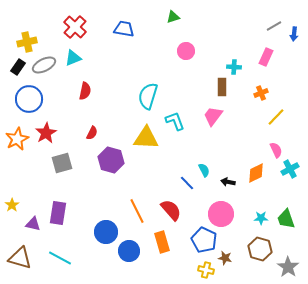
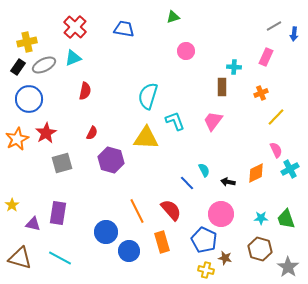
pink trapezoid at (213, 116): moved 5 px down
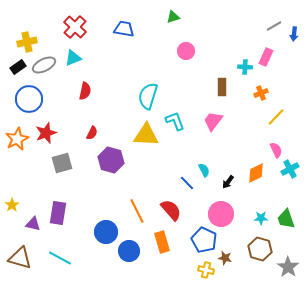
black rectangle at (18, 67): rotated 21 degrees clockwise
cyan cross at (234, 67): moved 11 px right
red star at (46, 133): rotated 10 degrees clockwise
yellow triangle at (146, 138): moved 3 px up
black arrow at (228, 182): rotated 64 degrees counterclockwise
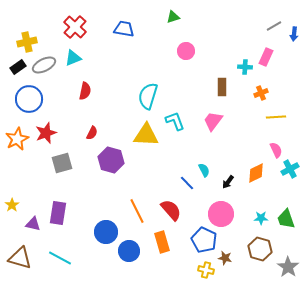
yellow line at (276, 117): rotated 42 degrees clockwise
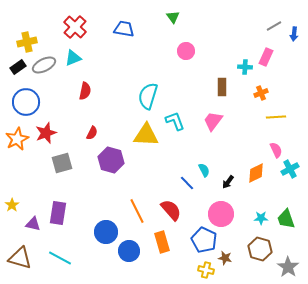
green triangle at (173, 17): rotated 48 degrees counterclockwise
blue circle at (29, 99): moved 3 px left, 3 px down
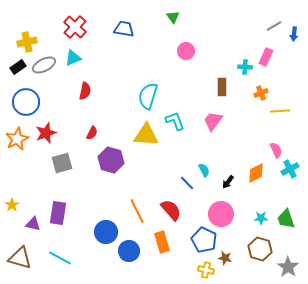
yellow line at (276, 117): moved 4 px right, 6 px up
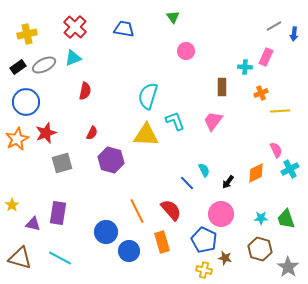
yellow cross at (27, 42): moved 8 px up
yellow cross at (206, 270): moved 2 px left
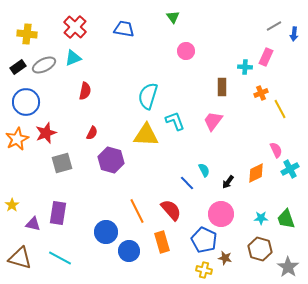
yellow cross at (27, 34): rotated 18 degrees clockwise
yellow line at (280, 111): moved 2 px up; rotated 66 degrees clockwise
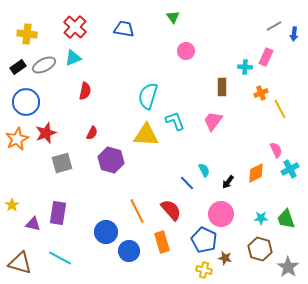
brown triangle at (20, 258): moved 5 px down
